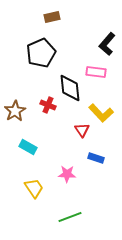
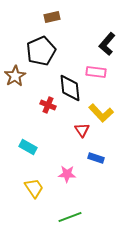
black pentagon: moved 2 px up
brown star: moved 35 px up
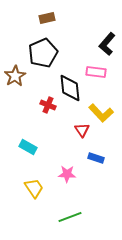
brown rectangle: moved 5 px left, 1 px down
black pentagon: moved 2 px right, 2 px down
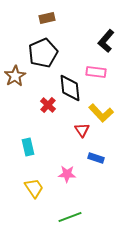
black L-shape: moved 1 px left, 3 px up
red cross: rotated 21 degrees clockwise
cyan rectangle: rotated 48 degrees clockwise
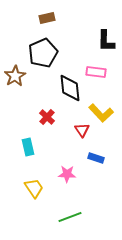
black L-shape: rotated 40 degrees counterclockwise
red cross: moved 1 px left, 12 px down
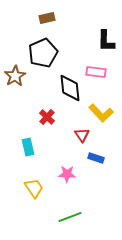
red triangle: moved 5 px down
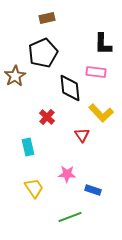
black L-shape: moved 3 px left, 3 px down
blue rectangle: moved 3 px left, 32 px down
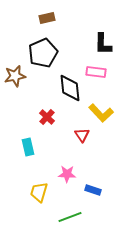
brown star: rotated 20 degrees clockwise
yellow trapezoid: moved 5 px right, 4 px down; rotated 130 degrees counterclockwise
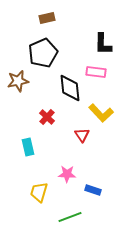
brown star: moved 3 px right, 5 px down
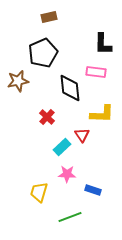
brown rectangle: moved 2 px right, 1 px up
yellow L-shape: moved 1 px right, 1 px down; rotated 45 degrees counterclockwise
cyan rectangle: moved 34 px right; rotated 60 degrees clockwise
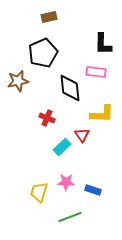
red cross: moved 1 px down; rotated 21 degrees counterclockwise
pink star: moved 1 px left, 8 px down
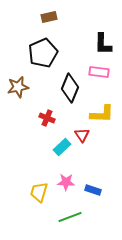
pink rectangle: moved 3 px right
brown star: moved 6 px down
black diamond: rotated 28 degrees clockwise
